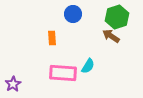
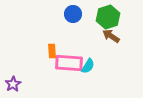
green hexagon: moved 9 px left
orange rectangle: moved 13 px down
pink rectangle: moved 6 px right, 10 px up
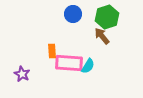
green hexagon: moved 1 px left
brown arrow: moved 9 px left; rotated 18 degrees clockwise
purple star: moved 9 px right, 10 px up; rotated 14 degrees counterclockwise
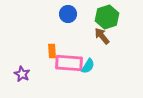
blue circle: moved 5 px left
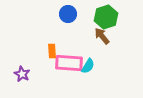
green hexagon: moved 1 px left
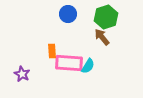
brown arrow: moved 1 px down
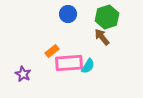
green hexagon: moved 1 px right
orange rectangle: rotated 56 degrees clockwise
pink rectangle: rotated 8 degrees counterclockwise
purple star: moved 1 px right
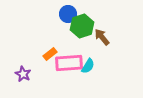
green hexagon: moved 25 px left, 9 px down
orange rectangle: moved 2 px left, 3 px down
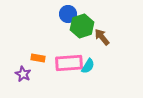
orange rectangle: moved 12 px left, 4 px down; rotated 48 degrees clockwise
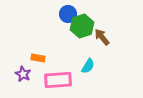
pink rectangle: moved 11 px left, 17 px down
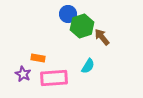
pink rectangle: moved 4 px left, 2 px up
